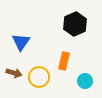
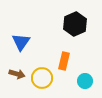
brown arrow: moved 3 px right, 1 px down
yellow circle: moved 3 px right, 1 px down
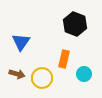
black hexagon: rotated 15 degrees counterclockwise
orange rectangle: moved 2 px up
cyan circle: moved 1 px left, 7 px up
